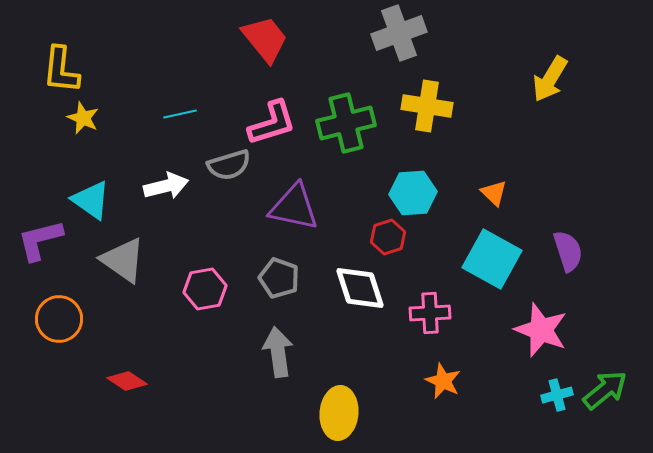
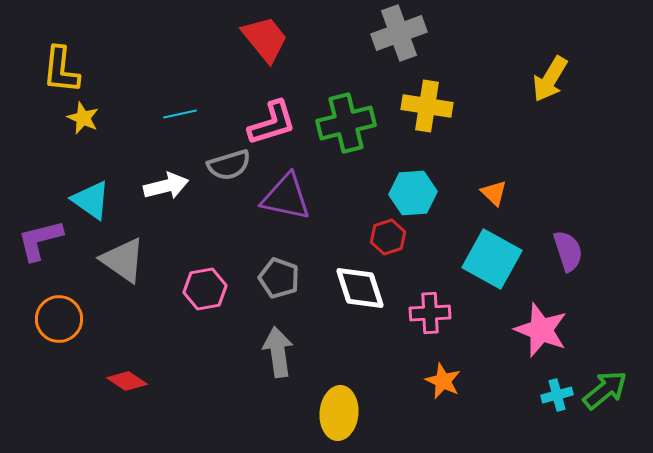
purple triangle: moved 8 px left, 10 px up
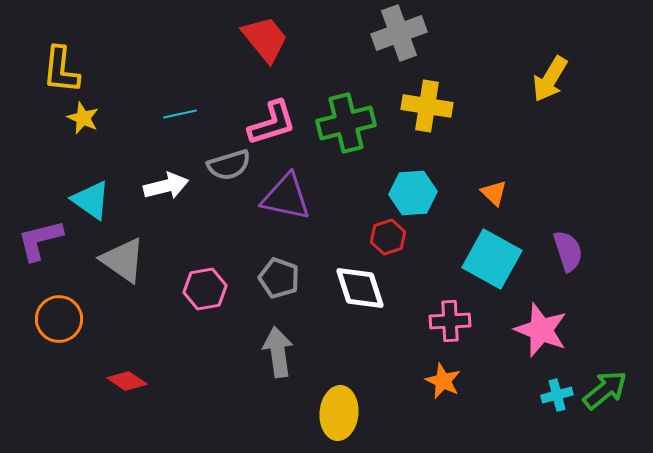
pink cross: moved 20 px right, 8 px down
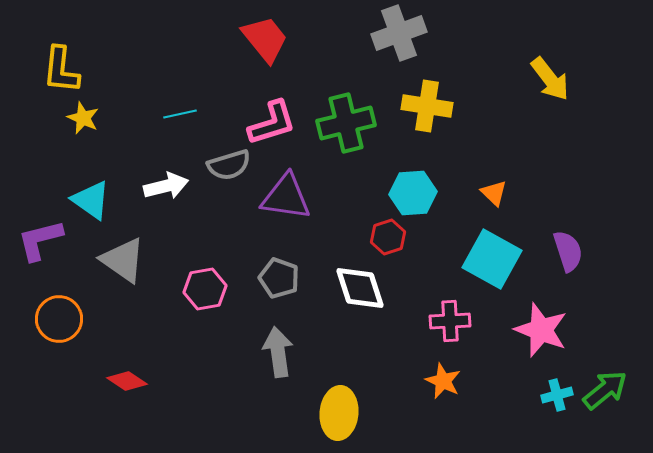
yellow arrow: rotated 69 degrees counterclockwise
purple triangle: rotated 4 degrees counterclockwise
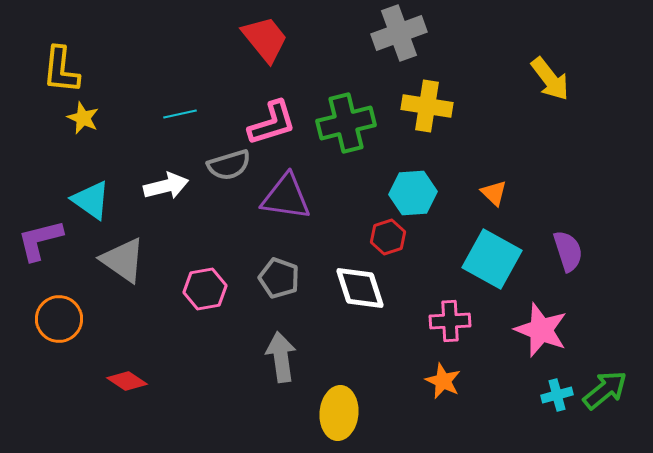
gray arrow: moved 3 px right, 5 px down
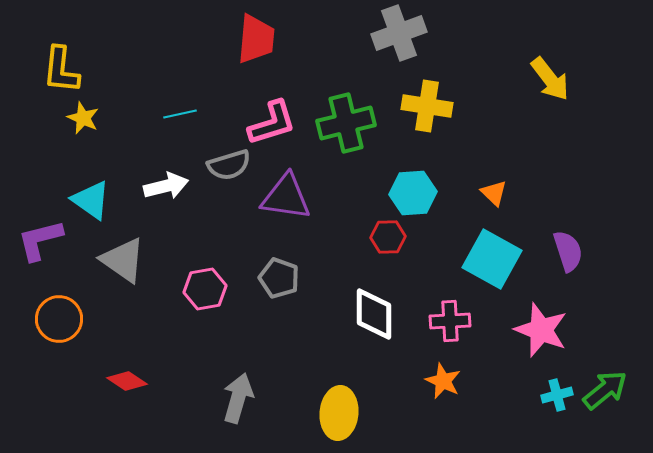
red trapezoid: moved 9 px left; rotated 44 degrees clockwise
red hexagon: rotated 16 degrees clockwise
white diamond: moved 14 px right, 26 px down; rotated 18 degrees clockwise
gray arrow: moved 43 px left, 41 px down; rotated 24 degrees clockwise
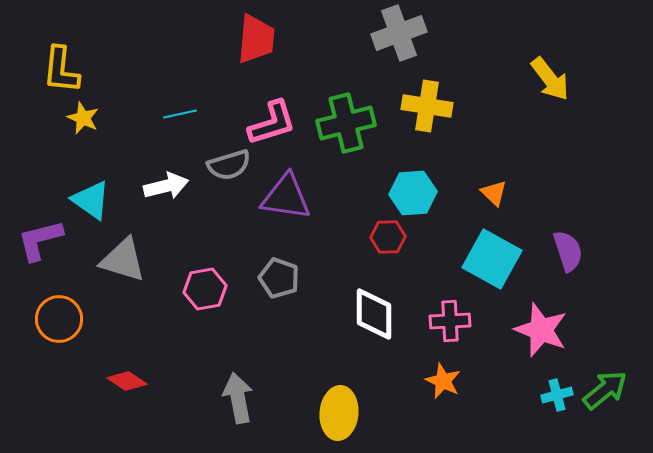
gray triangle: rotated 18 degrees counterclockwise
gray arrow: rotated 27 degrees counterclockwise
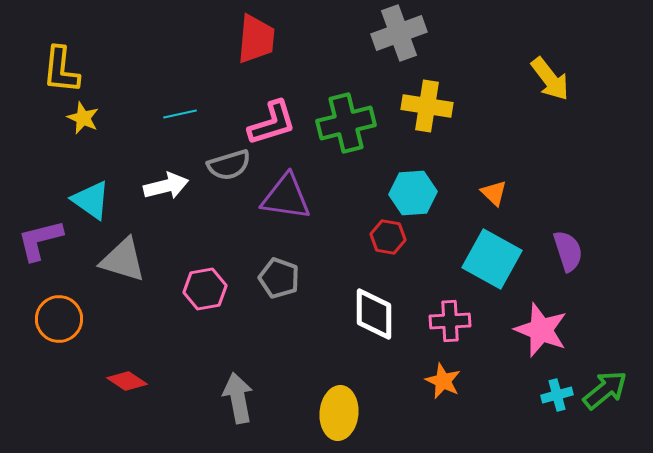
red hexagon: rotated 12 degrees clockwise
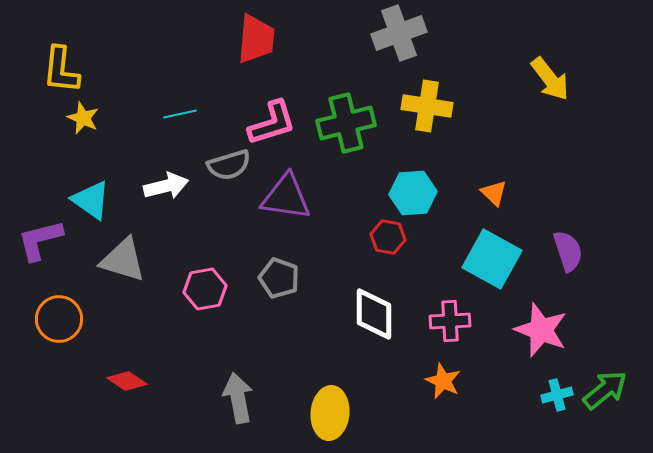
yellow ellipse: moved 9 px left
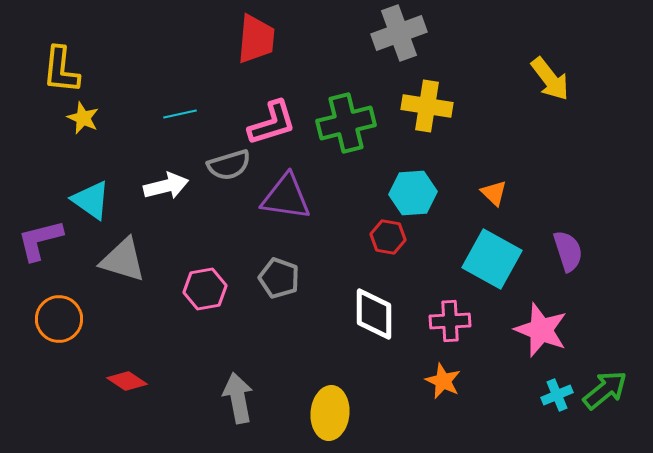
cyan cross: rotated 8 degrees counterclockwise
